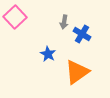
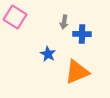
pink square: rotated 15 degrees counterclockwise
blue cross: rotated 30 degrees counterclockwise
orange triangle: rotated 12 degrees clockwise
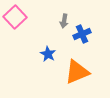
pink square: rotated 15 degrees clockwise
gray arrow: moved 1 px up
blue cross: rotated 24 degrees counterclockwise
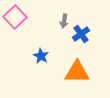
blue cross: moved 1 px left; rotated 12 degrees counterclockwise
blue star: moved 7 px left, 2 px down
orange triangle: rotated 24 degrees clockwise
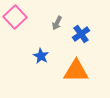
gray arrow: moved 7 px left, 2 px down; rotated 16 degrees clockwise
orange triangle: moved 1 px left, 1 px up
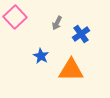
orange triangle: moved 5 px left, 1 px up
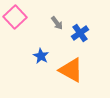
gray arrow: rotated 64 degrees counterclockwise
blue cross: moved 1 px left, 1 px up
orange triangle: rotated 28 degrees clockwise
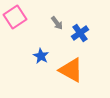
pink square: rotated 10 degrees clockwise
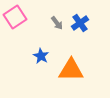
blue cross: moved 10 px up
orange triangle: rotated 28 degrees counterclockwise
